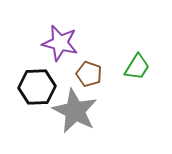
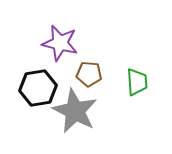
green trapezoid: moved 15 px down; rotated 36 degrees counterclockwise
brown pentagon: rotated 15 degrees counterclockwise
black hexagon: moved 1 px right, 1 px down; rotated 6 degrees counterclockwise
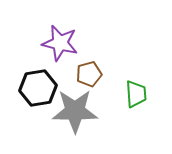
brown pentagon: rotated 20 degrees counterclockwise
green trapezoid: moved 1 px left, 12 px down
gray star: rotated 27 degrees counterclockwise
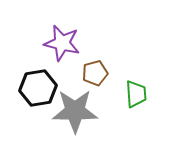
purple star: moved 2 px right
brown pentagon: moved 6 px right, 1 px up
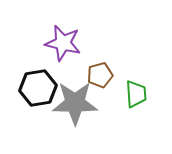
purple star: moved 1 px right
brown pentagon: moved 5 px right, 2 px down
gray star: moved 8 px up
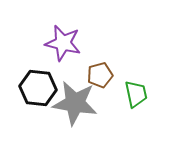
black hexagon: rotated 15 degrees clockwise
green trapezoid: rotated 8 degrees counterclockwise
gray star: rotated 9 degrees clockwise
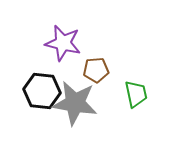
brown pentagon: moved 4 px left, 5 px up; rotated 10 degrees clockwise
black hexagon: moved 4 px right, 3 px down
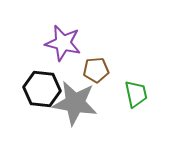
black hexagon: moved 2 px up
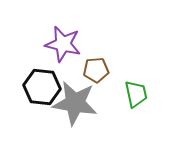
purple star: moved 1 px down
black hexagon: moved 2 px up
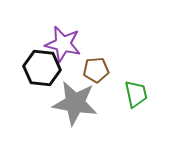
black hexagon: moved 19 px up
